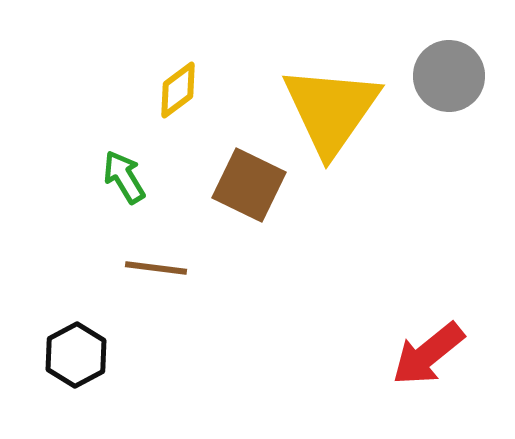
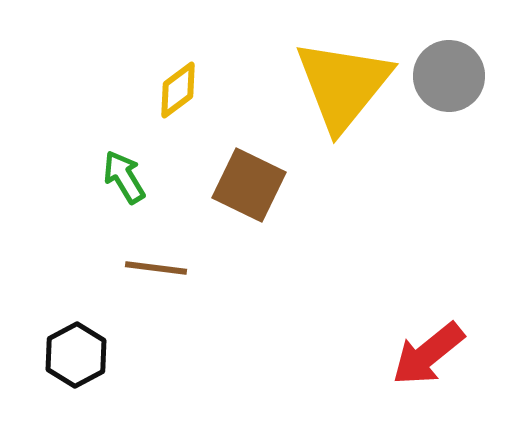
yellow triangle: moved 12 px right, 25 px up; rotated 4 degrees clockwise
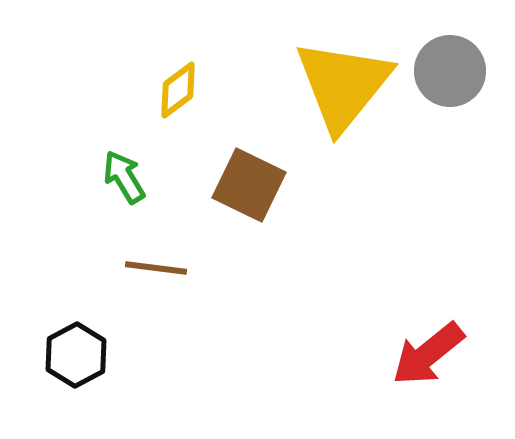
gray circle: moved 1 px right, 5 px up
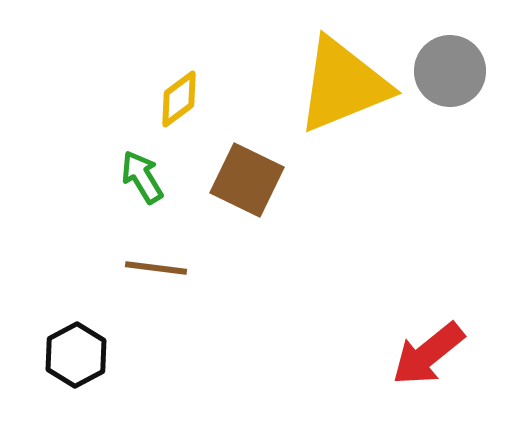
yellow triangle: rotated 29 degrees clockwise
yellow diamond: moved 1 px right, 9 px down
green arrow: moved 18 px right
brown square: moved 2 px left, 5 px up
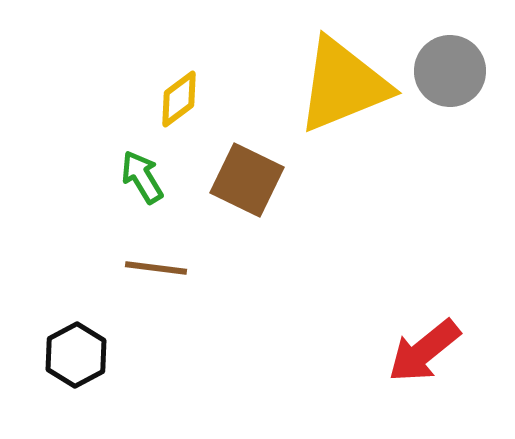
red arrow: moved 4 px left, 3 px up
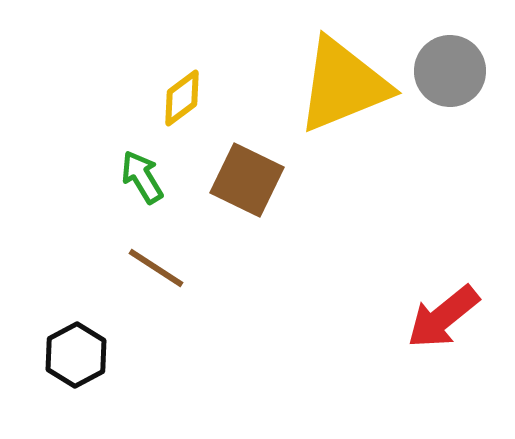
yellow diamond: moved 3 px right, 1 px up
brown line: rotated 26 degrees clockwise
red arrow: moved 19 px right, 34 px up
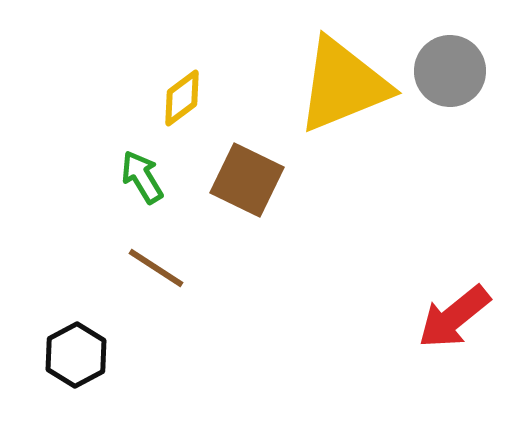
red arrow: moved 11 px right
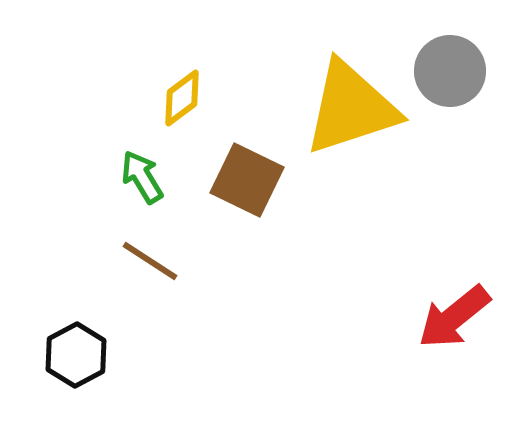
yellow triangle: moved 8 px right, 23 px down; rotated 4 degrees clockwise
brown line: moved 6 px left, 7 px up
